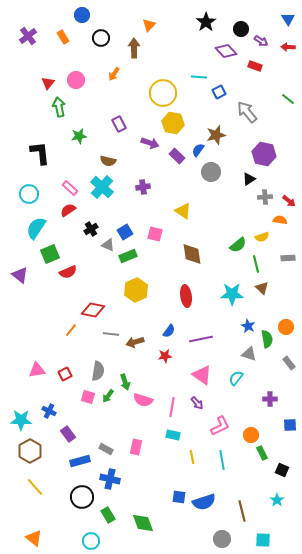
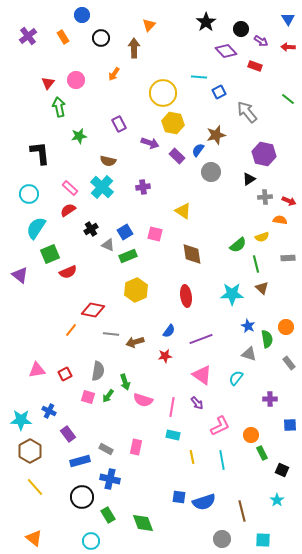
red arrow at (289, 201): rotated 16 degrees counterclockwise
purple line at (201, 339): rotated 10 degrees counterclockwise
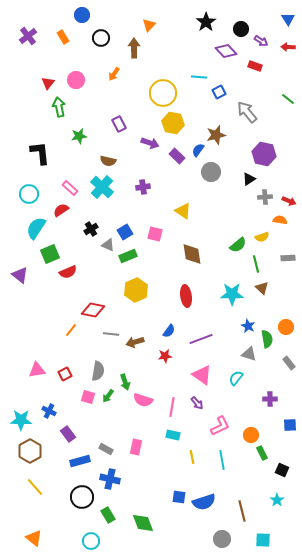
red semicircle at (68, 210): moved 7 px left
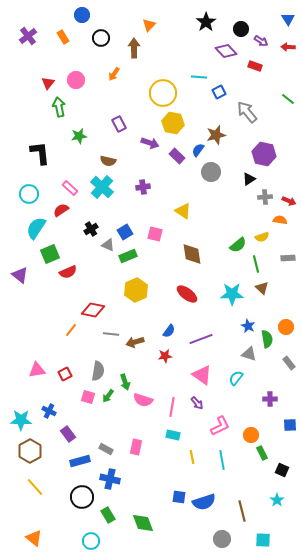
red ellipse at (186, 296): moved 1 px right, 2 px up; rotated 45 degrees counterclockwise
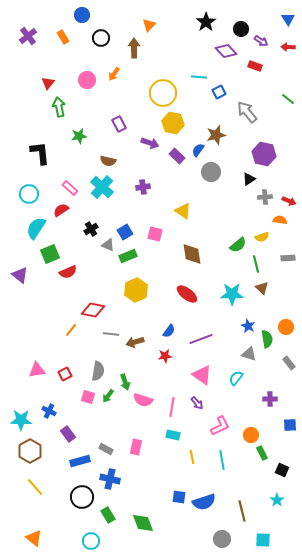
pink circle at (76, 80): moved 11 px right
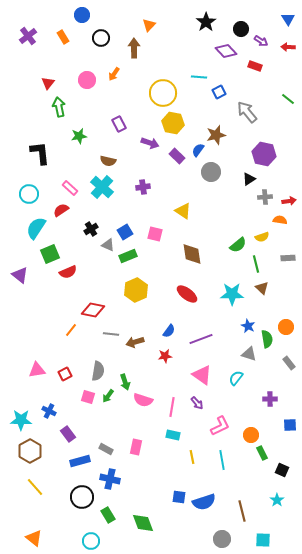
red arrow at (289, 201): rotated 32 degrees counterclockwise
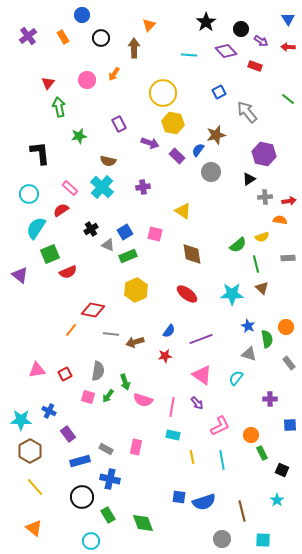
cyan line at (199, 77): moved 10 px left, 22 px up
orange triangle at (34, 538): moved 10 px up
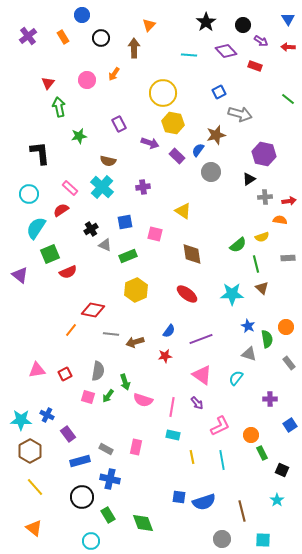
black circle at (241, 29): moved 2 px right, 4 px up
gray arrow at (247, 112): moved 7 px left, 2 px down; rotated 145 degrees clockwise
blue square at (125, 232): moved 10 px up; rotated 21 degrees clockwise
gray triangle at (108, 245): moved 3 px left
blue cross at (49, 411): moved 2 px left, 4 px down
blue square at (290, 425): rotated 32 degrees counterclockwise
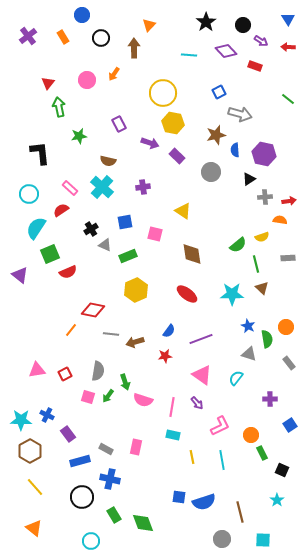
blue semicircle at (198, 150): moved 37 px right; rotated 40 degrees counterclockwise
brown line at (242, 511): moved 2 px left, 1 px down
green rectangle at (108, 515): moved 6 px right
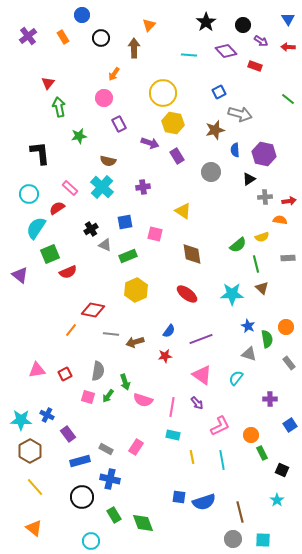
pink circle at (87, 80): moved 17 px right, 18 px down
brown star at (216, 135): moved 1 px left, 5 px up
purple rectangle at (177, 156): rotated 14 degrees clockwise
red semicircle at (61, 210): moved 4 px left, 2 px up
pink rectangle at (136, 447): rotated 21 degrees clockwise
gray circle at (222, 539): moved 11 px right
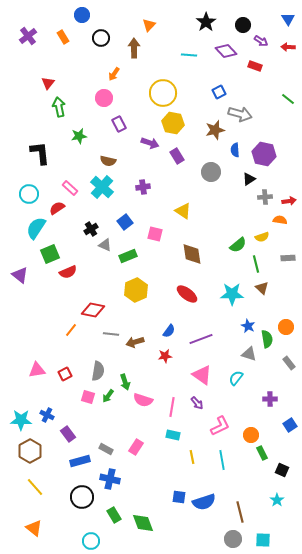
blue square at (125, 222): rotated 28 degrees counterclockwise
